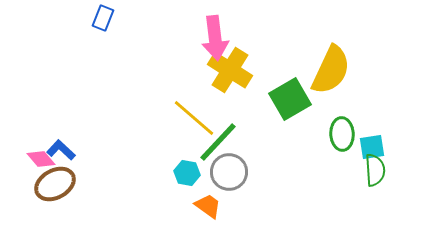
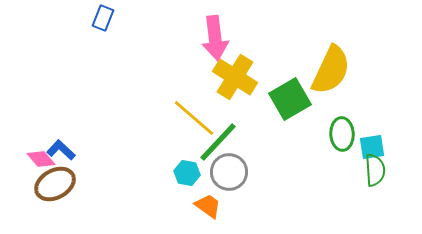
yellow cross: moved 5 px right, 7 px down
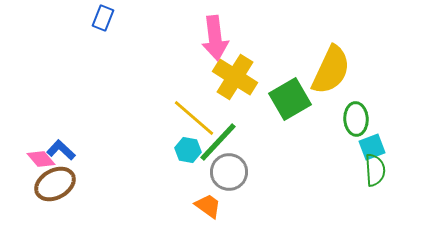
green ellipse: moved 14 px right, 15 px up
cyan square: rotated 12 degrees counterclockwise
cyan hexagon: moved 1 px right, 23 px up
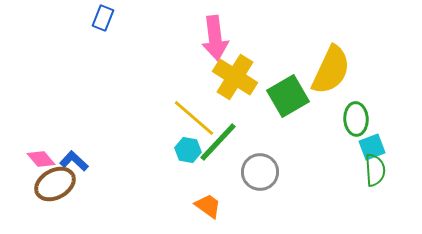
green square: moved 2 px left, 3 px up
blue L-shape: moved 13 px right, 11 px down
gray circle: moved 31 px right
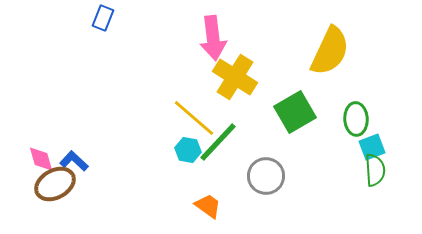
pink arrow: moved 2 px left
yellow semicircle: moved 1 px left, 19 px up
green square: moved 7 px right, 16 px down
pink diamond: rotated 24 degrees clockwise
gray circle: moved 6 px right, 4 px down
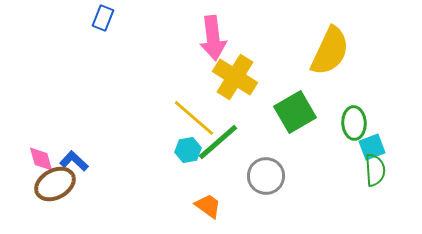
green ellipse: moved 2 px left, 4 px down
green line: rotated 6 degrees clockwise
cyan hexagon: rotated 20 degrees counterclockwise
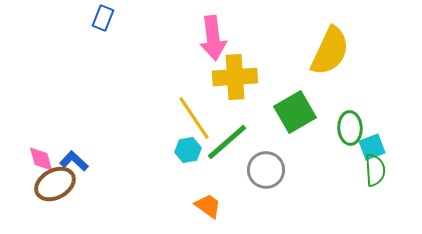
yellow cross: rotated 36 degrees counterclockwise
yellow line: rotated 15 degrees clockwise
green ellipse: moved 4 px left, 5 px down
green line: moved 9 px right
gray circle: moved 6 px up
